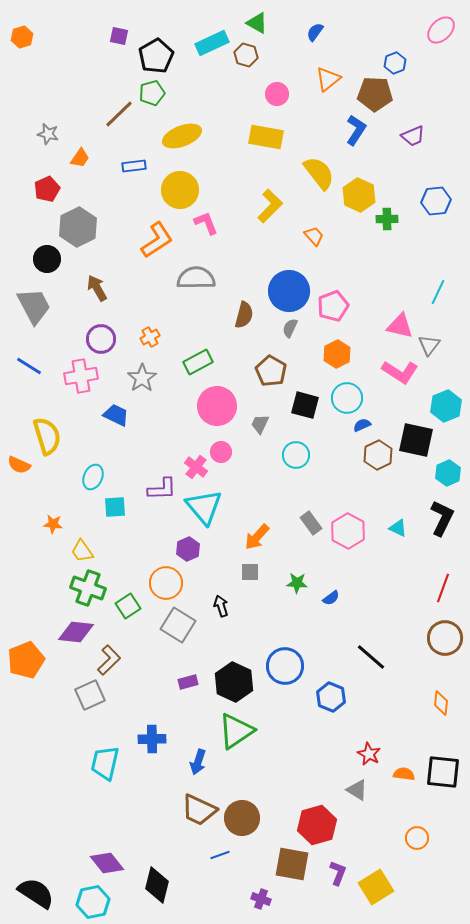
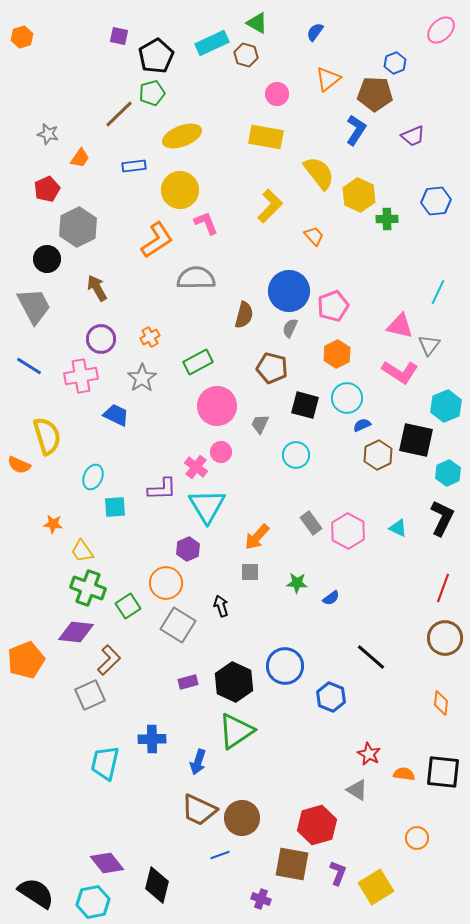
brown pentagon at (271, 371): moved 1 px right, 3 px up; rotated 16 degrees counterclockwise
cyan triangle at (204, 507): moved 3 px right, 1 px up; rotated 9 degrees clockwise
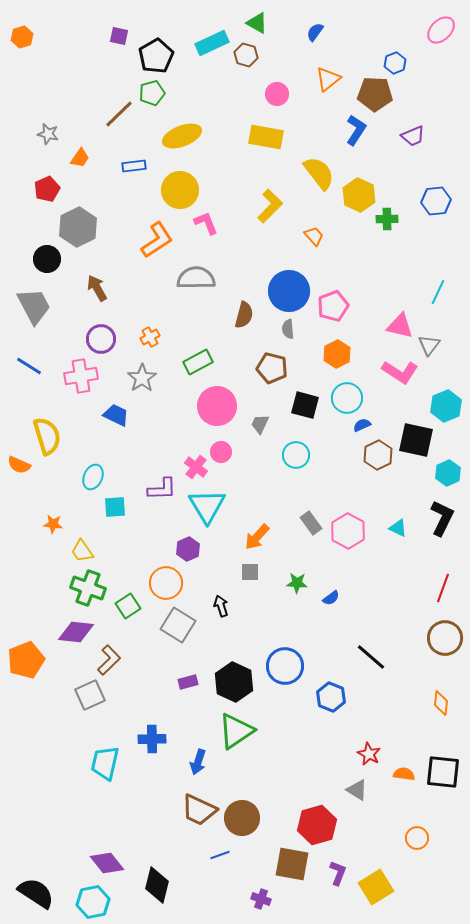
gray semicircle at (290, 328): moved 2 px left, 1 px down; rotated 30 degrees counterclockwise
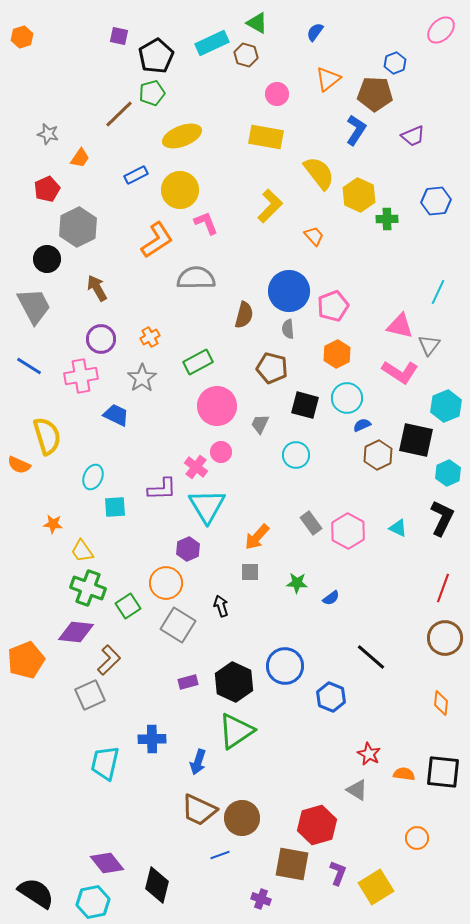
blue rectangle at (134, 166): moved 2 px right, 9 px down; rotated 20 degrees counterclockwise
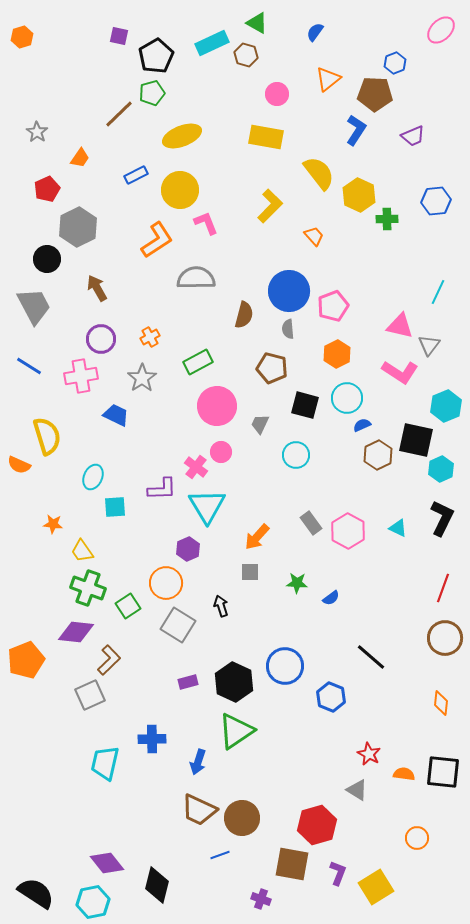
gray star at (48, 134): moved 11 px left, 2 px up; rotated 20 degrees clockwise
cyan hexagon at (448, 473): moved 7 px left, 4 px up
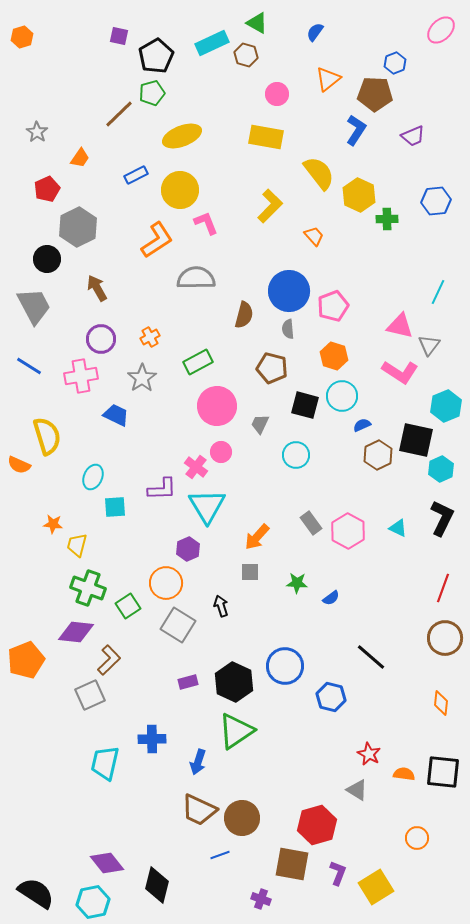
orange hexagon at (337, 354): moved 3 px left, 2 px down; rotated 16 degrees counterclockwise
cyan circle at (347, 398): moved 5 px left, 2 px up
yellow trapezoid at (82, 551): moved 5 px left, 6 px up; rotated 50 degrees clockwise
blue hexagon at (331, 697): rotated 8 degrees counterclockwise
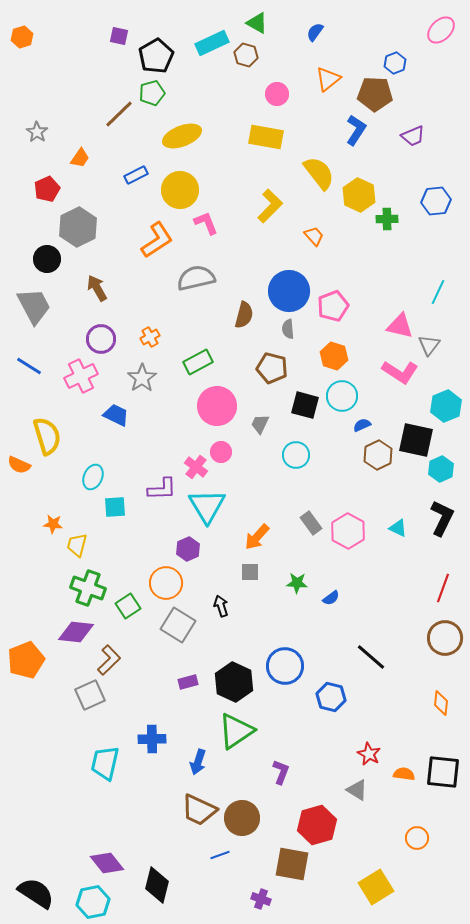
gray semicircle at (196, 278): rotated 12 degrees counterclockwise
pink cross at (81, 376): rotated 16 degrees counterclockwise
purple L-shape at (338, 873): moved 57 px left, 101 px up
